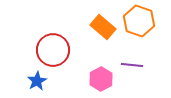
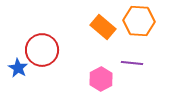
orange hexagon: rotated 16 degrees counterclockwise
red circle: moved 11 px left
purple line: moved 2 px up
blue star: moved 19 px left, 13 px up; rotated 12 degrees counterclockwise
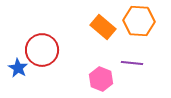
pink hexagon: rotated 10 degrees counterclockwise
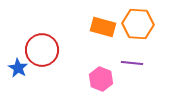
orange hexagon: moved 1 px left, 3 px down
orange rectangle: rotated 25 degrees counterclockwise
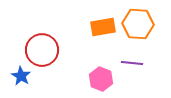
orange rectangle: rotated 25 degrees counterclockwise
blue star: moved 3 px right, 8 px down
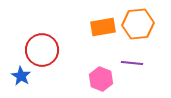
orange hexagon: rotated 8 degrees counterclockwise
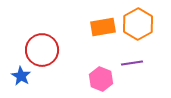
orange hexagon: rotated 24 degrees counterclockwise
purple line: rotated 15 degrees counterclockwise
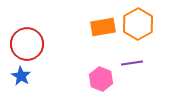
red circle: moved 15 px left, 6 px up
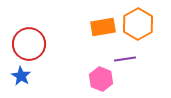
red circle: moved 2 px right
purple line: moved 7 px left, 4 px up
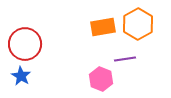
red circle: moved 4 px left
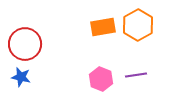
orange hexagon: moved 1 px down
purple line: moved 11 px right, 16 px down
blue star: moved 1 px down; rotated 18 degrees counterclockwise
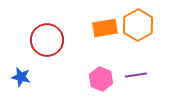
orange rectangle: moved 2 px right, 1 px down
red circle: moved 22 px right, 4 px up
